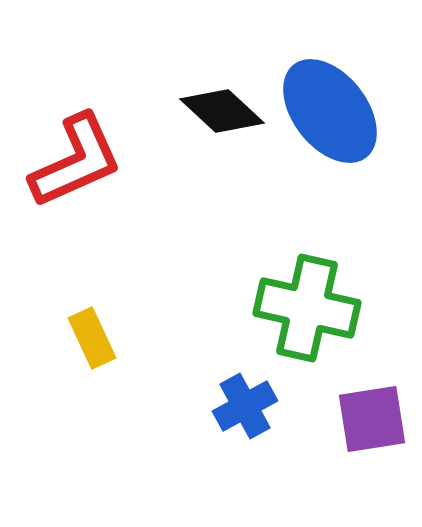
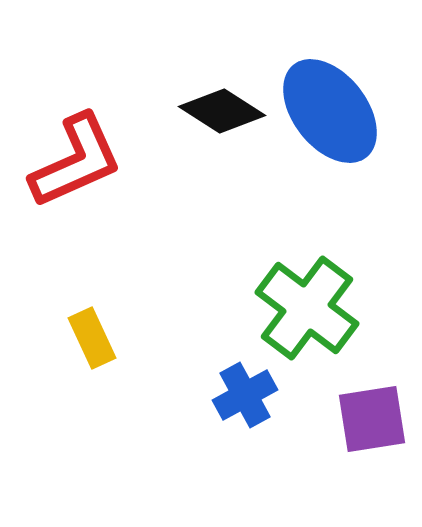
black diamond: rotated 10 degrees counterclockwise
green cross: rotated 24 degrees clockwise
blue cross: moved 11 px up
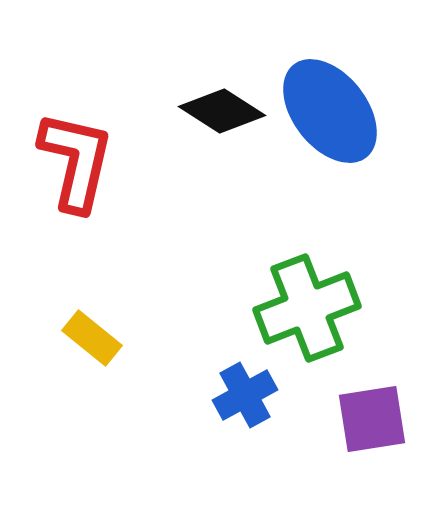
red L-shape: rotated 53 degrees counterclockwise
green cross: rotated 32 degrees clockwise
yellow rectangle: rotated 26 degrees counterclockwise
